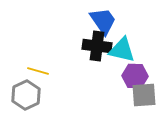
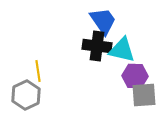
yellow line: rotated 65 degrees clockwise
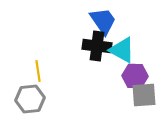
cyan triangle: rotated 16 degrees clockwise
gray hexagon: moved 4 px right, 4 px down; rotated 20 degrees clockwise
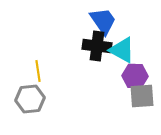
gray square: moved 2 px left, 1 px down
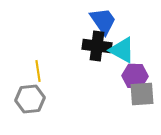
gray square: moved 2 px up
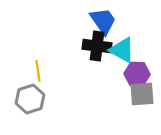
purple hexagon: moved 2 px right, 2 px up
gray hexagon: rotated 12 degrees counterclockwise
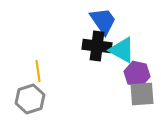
purple hexagon: rotated 10 degrees clockwise
